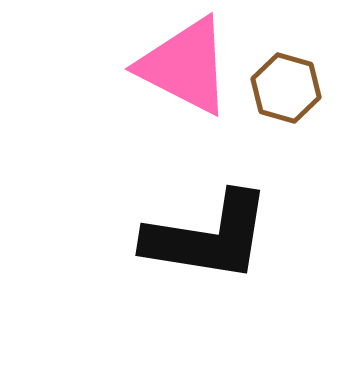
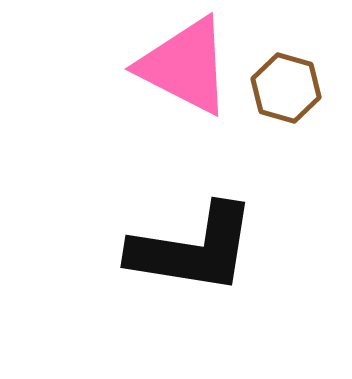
black L-shape: moved 15 px left, 12 px down
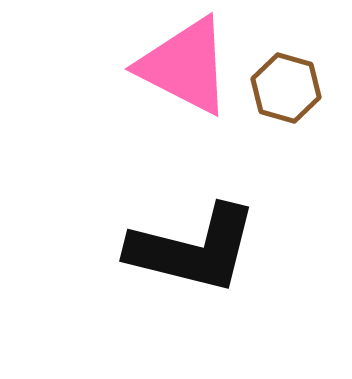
black L-shape: rotated 5 degrees clockwise
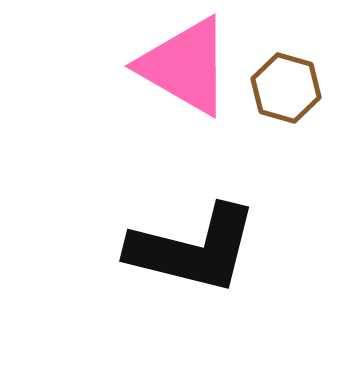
pink triangle: rotated 3 degrees clockwise
